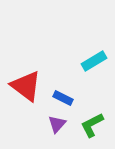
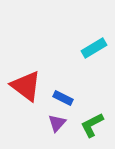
cyan rectangle: moved 13 px up
purple triangle: moved 1 px up
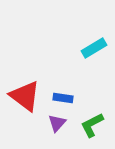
red triangle: moved 1 px left, 10 px down
blue rectangle: rotated 18 degrees counterclockwise
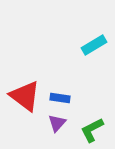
cyan rectangle: moved 3 px up
blue rectangle: moved 3 px left
green L-shape: moved 5 px down
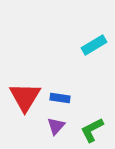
red triangle: moved 1 px down; rotated 24 degrees clockwise
purple triangle: moved 1 px left, 3 px down
